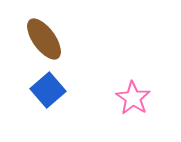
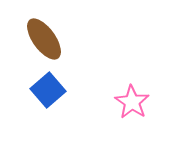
pink star: moved 1 px left, 4 px down
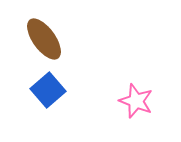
pink star: moved 4 px right, 1 px up; rotated 12 degrees counterclockwise
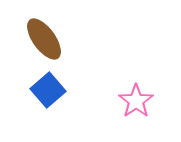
pink star: rotated 16 degrees clockwise
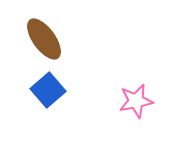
pink star: rotated 24 degrees clockwise
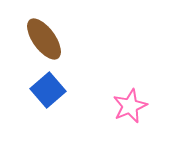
pink star: moved 6 px left, 5 px down; rotated 12 degrees counterclockwise
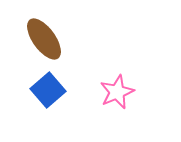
pink star: moved 13 px left, 14 px up
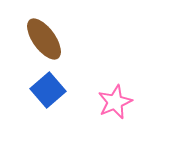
pink star: moved 2 px left, 10 px down
